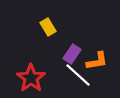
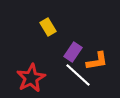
purple rectangle: moved 1 px right, 2 px up
red star: rotated 8 degrees clockwise
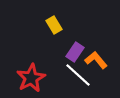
yellow rectangle: moved 6 px right, 2 px up
purple rectangle: moved 2 px right
orange L-shape: moved 1 px left, 1 px up; rotated 120 degrees counterclockwise
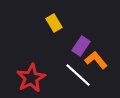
yellow rectangle: moved 2 px up
purple rectangle: moved 6 px right, 6 px up
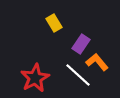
purple rectangle: moved 2 px up
orange L-shape: moved 1 px right, 2 px down
red star: moved 4 px right
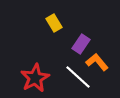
white line: moved 2 px down
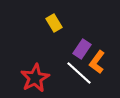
purple rectangle: moved 1 px right, 5 px down
orange L-shape: rotated 105 degrees counterclockwise
white line: moved 1 px right, 4 px up
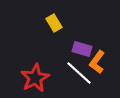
purple rectangle: rotated 72 degrees clockwise
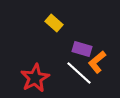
yellow rectangle: rotated 18 degrees counterclockwise
orange L-shape: rotated 15 degrees clockwise
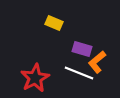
yellow rectangle: rotated 18 degrees counterclockwise
white line: rotated 20 degrees counterclockwise
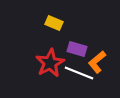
purple rectangle: moved 5 px left
red star: moved 15 px right, 15 px up
